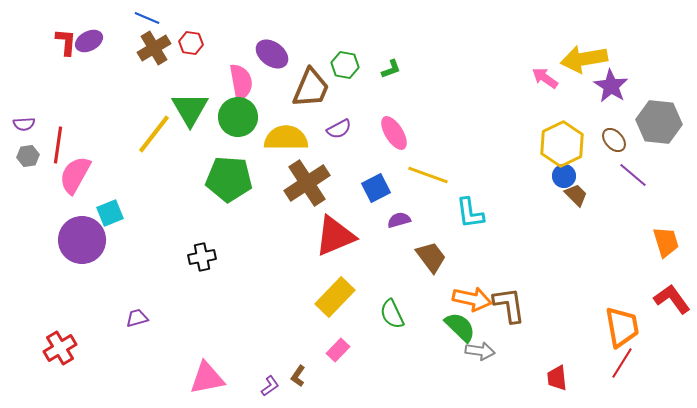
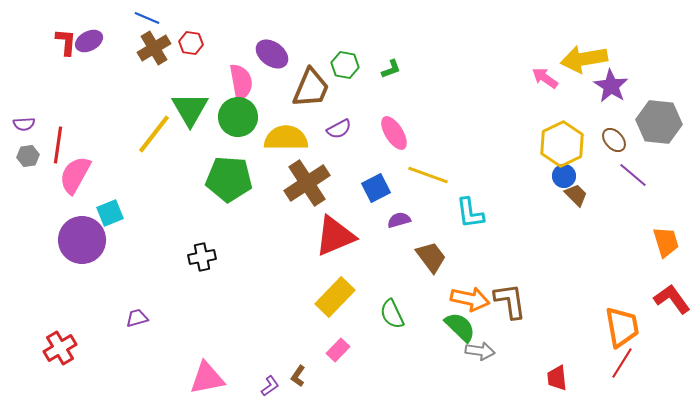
orange arrow at (472, 299): moved 2 px left
brown L-shape at (509, 305): moved 1 px right, 4 px up
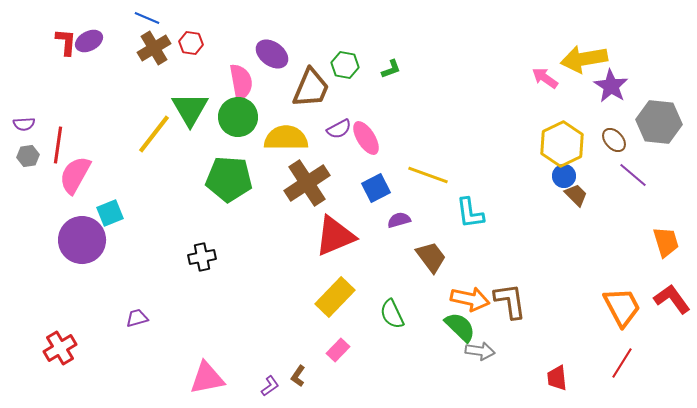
pink ellipse at (394, 133): moved 28 px left, 5 px down
orange trapezoid at (622, 327): moved 20 px up; rotated 18 degrees counterclockwise
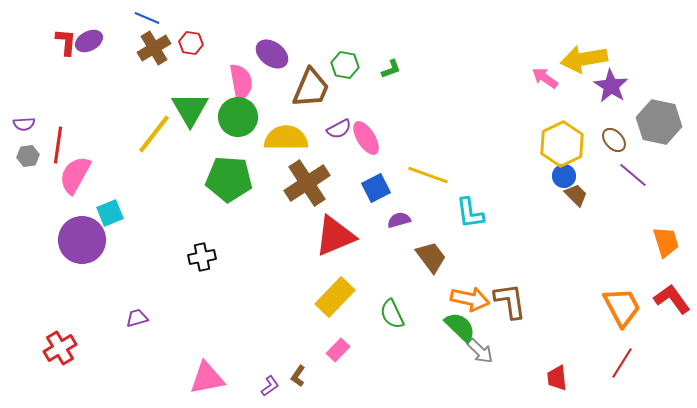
gray hexagon at (659, 122): rotated 6 degrees clockwise
gray arrow at (480, 351): rotated 36 degrees clockwise
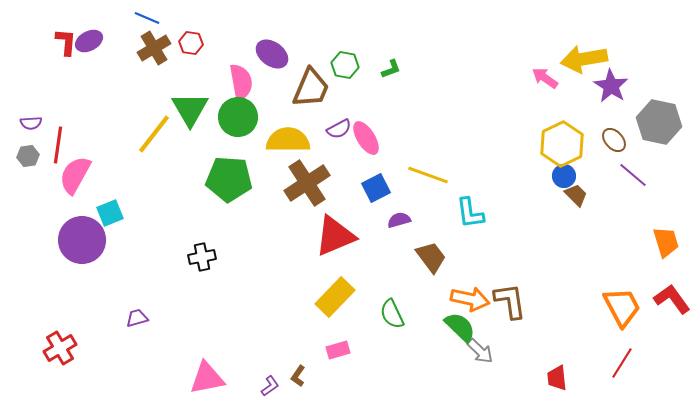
purple semicircle at (24, 124): moved 7 px right, 1 px up
yellow semicircle at (286, 138): moved 2 px right, 2 px down
pink rectangle at (338, 350): rotated 30 degrees clockwise
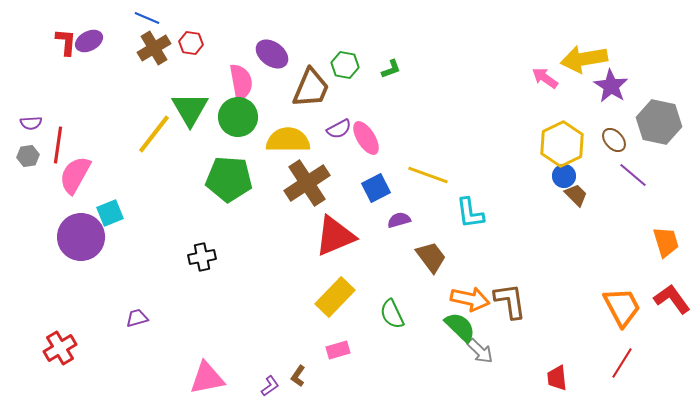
purple circle at (82, 240): moved 1 px left, 3 px up
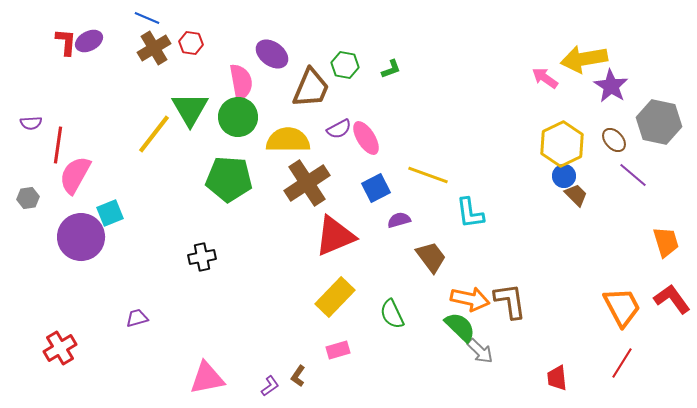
gray hexagon at (28, 156): moved 42 px down
